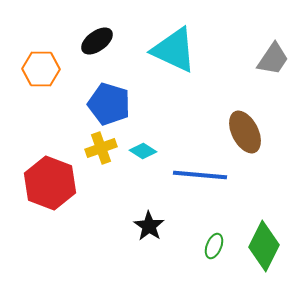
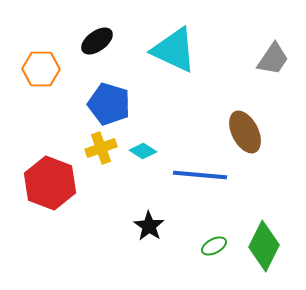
green ellipse: rotated 40 degrees clockwise
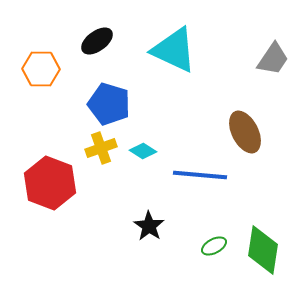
green diamond: moved 1 px left, 4 px down; rotated 18 degrees counterclockwise
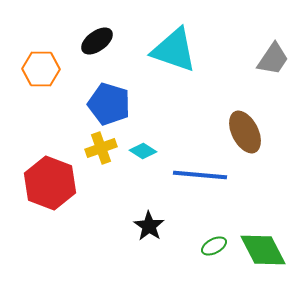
cyan triangle: rotated 6 degrees counterclockwise
green diamond: rotated 36 degrees counterclockwise
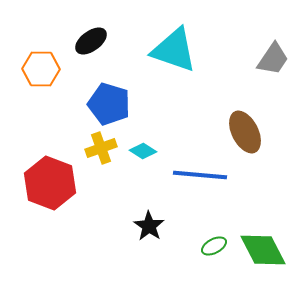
black ellipse: moved 6 px left
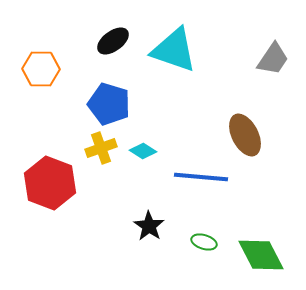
black ellipse: moved 22 px right
brown ellipse: moved 3 px down
blue line: moved 1 px right, 2 px down
green ellipse: moved 10 px left, 4 px up; rotated 45 degrees clockwise
green diamond: moved 2 px left, 5 px down
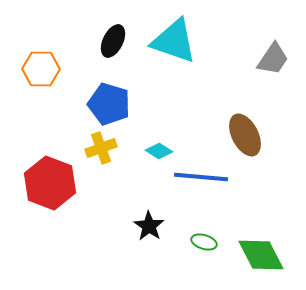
black ellipse: rotated 28 degrees counterclockwise
cyan triangle: moved 9 px up
cyan diamond: moved 16 px right
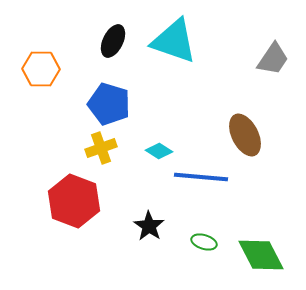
red hexagon: moved 24 px right, 18 px down
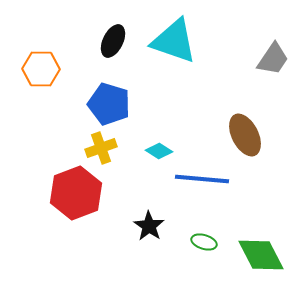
blue line: moved 1 px right, 2 px down
red hexagon: moved 2 px right, 8 px up; rotated 18 degrees clockwise
